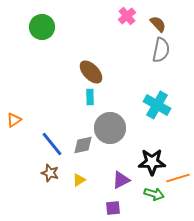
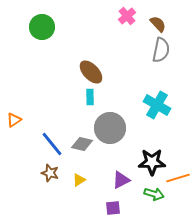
gray diamond: moved 1 px left, 1 px up; rotated 25 degrees clockwise
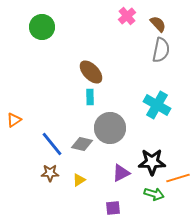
brown star: rotated 18 degrees counterclockwise
purple triangle: moved 7 px up
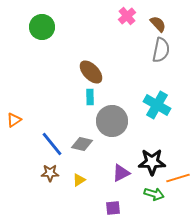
gray circle: moved 2 px right, 7 px up
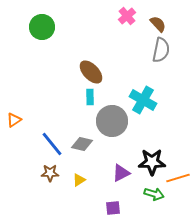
cyan cross: moved 14 px left, 5 px up
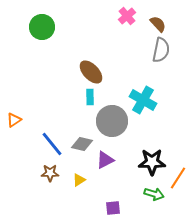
purple triangle: moved 16 px left, 13 px up
orange line: rotated 40 degrees counterclockwise
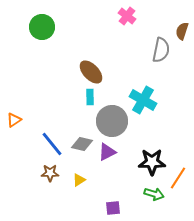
pink cross: rotated 12 degrees counterclockwise
brown semicircle: moved 24 px right, 7 px down; rotated 120 degrees counterclockwise
purple triangle: moved 2 px right, 8 px up
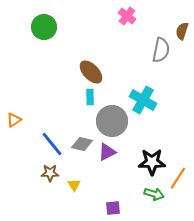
green circle: moved 2 px right
yellow triangle: moved 5 px left, 5 px down; rotated 32 degrees counterclockwise
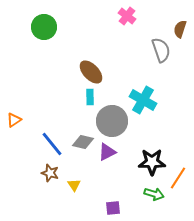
brown semicircle: moved 2 px left, 2 px up
gray semicircle: rotated 30 degrees counterclockwise
gray diamond: moved 1 px right, 2 px up
brown star: rotated 18 degrees clockwise
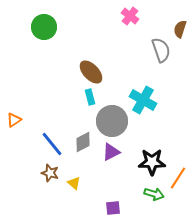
pink cross: moved 3 px right
cyan rectangle: rotated 14 degrees counterclockwise
gray diamond: rotated 40 degrees counterclockwise
purple triangle: moved 4 px right
yellow triangle: moved 2 px up; rotated 16 degrees counterclockwise
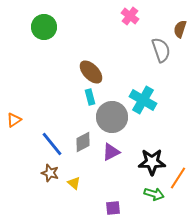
gray circle: moved 4 px up
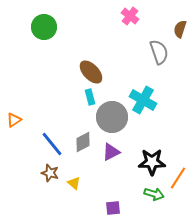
gray semicircle: moved 2 px left, 2 px down
